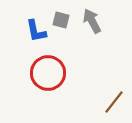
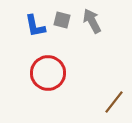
gray square: moved 1 px right
blue L-shape: moved 1 px left, 5 px up
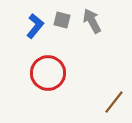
blue L-shape: rotated 130 degrees counterclockwise
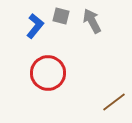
gray square: moved 1 px left, 4 px up
brown line: rotated 15 degrees clockwise
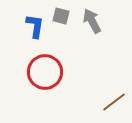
blue L-shape: rotated 30 degrees counterclockwise
red circle: moved 3 px left, 1 px up
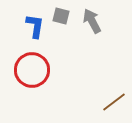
red circle: moved 13 px left, 2 px up
